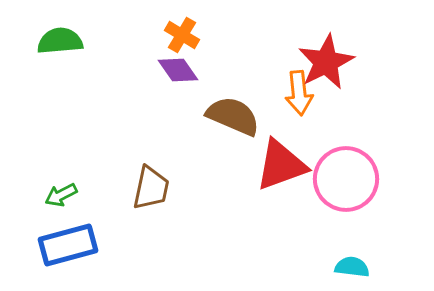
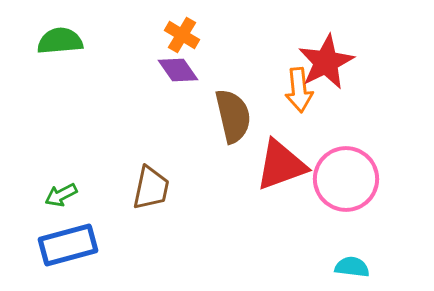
orange arrow: moved 3 px up
brown semicircle: rotated 54 degrees clockwise
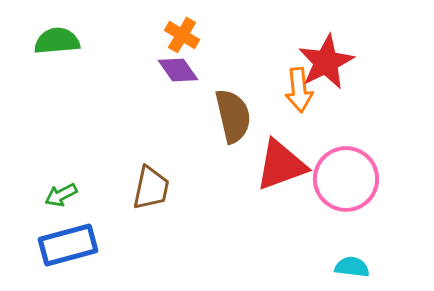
green semicircle: moved 3 px left
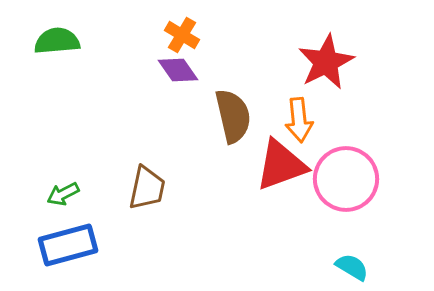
orange arrow: moved 30 px down
brown trapezoid: moved 4 px left
green arrow: moved 2 px right, 1 px up
cyan semicircle: rotated 24 degrees clockwise
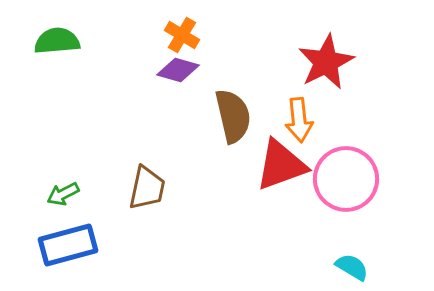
purple diamond: rotated 39 degrees counterclockwise
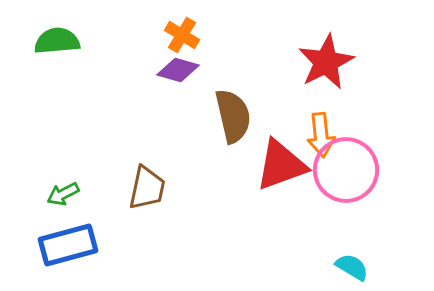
orange arrow: moved 22 px right, 15 px down
pink circle: moved 9 px up
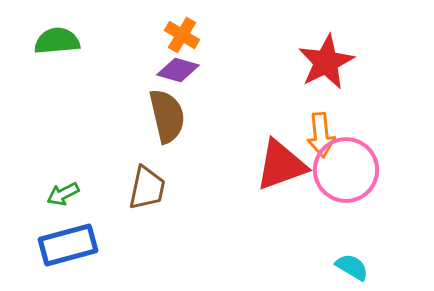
brown semicircle: moved 66 px left
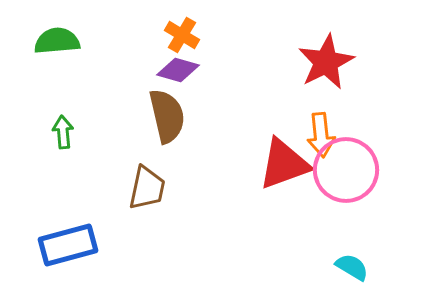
red triangle: moved 3 px right, 1 px up
green arrow: moved 62 px up; rotated 112 degrees clockwise
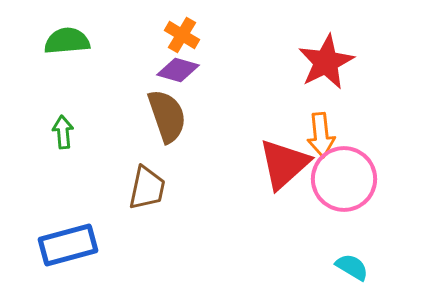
green semicircle: moved 10 px right
brown semicircle: rotated 6 degrees counterclockwise
red triangle: rotated 22 degrees counterclockwise
pink circle: moved 2 px left, 9 px down
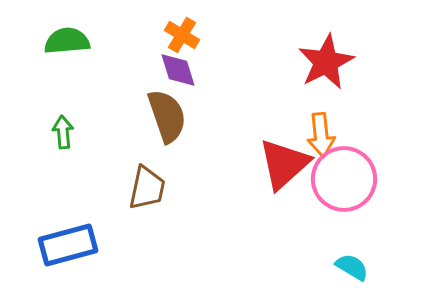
purple diamond: rotated 57 degrees clockwise
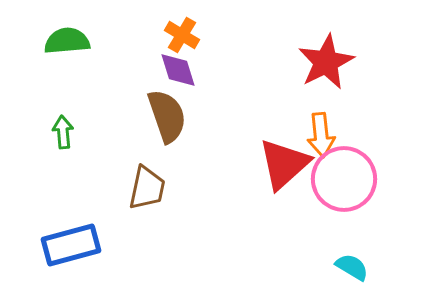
blue rectangle: moved 3 px right
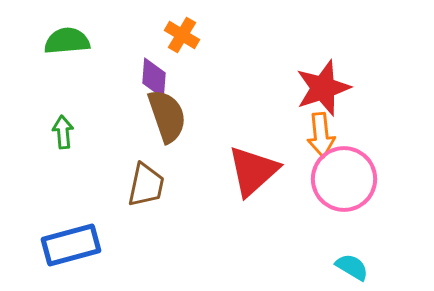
red star: moved 3 px left, 26 px down; rotated 8 degrees clockwise
purple diamond: moved 24 px left, 8 px down; rotated 21 degrees clockwise
red triangle: moved 31 px left, 7 px down
brown trapezoid: moved 1 px left, 3 px up
